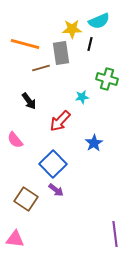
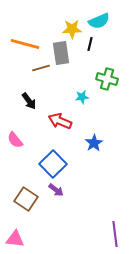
red arrow: rotated 70 degrees clockwise
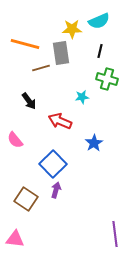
black line: moved 10 px right, 7 px down
purple arrow: rotated 112 degrees counterclockwise
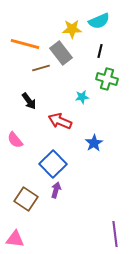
gray rectangle: rotated 30 degrees counterclockwise
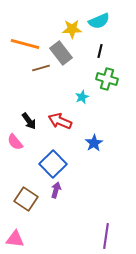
cyan star: rotated 16 degrees counterclockwise
black arrow: moved 20 px down
pink semicircle: moved 2 px down
purple line: moved 9 px left, 2 px down; rotated 15 degrees clockwise
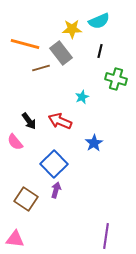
green cross: moved 9 px right
blue square: moved 1 px right
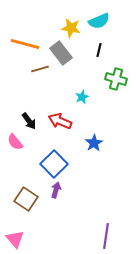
yellow star: moved 1 px left, 1 px up; rotated 12 degrees clockwise
black line: moved 1 px left, 1 px up
brown line: moved 1 px left, 1 px down
pink triangle: rotated 42 degrees clockwise
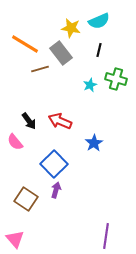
orange line: rotated 16 degrees clockwise
cyan star: moved 8 px right, 12 px up
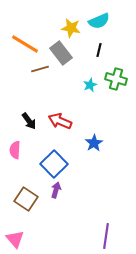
pink semicircle: moved 8 px down; rotated 42 degrees clockwise
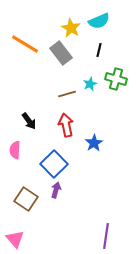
yellow star: rotated 18 degrees clockwise
brown line: moved 27 px right, 25 px down
cyan star: moved 1 px up
red arrow: moved 6 px right, 4 px down; rotated 55 degrees clockwise
